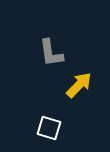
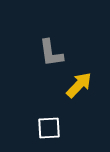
white square: rotated 20 degrees counterclockwise
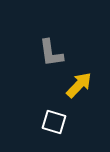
white square: moved 5 px right, 6 px up; rotated 20 degrees clockwise
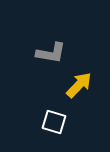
gray L-shape: rotated 72 degrees counterclockwise
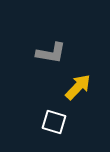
yellow arrow: moved 1 px left, 2 px down
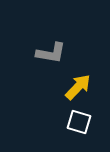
white square: moved 25 px right
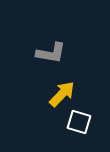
yellow arrow: moved 16 px left, 7 px down
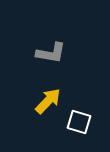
yellow arrow: moved 14 px left, 7 px down
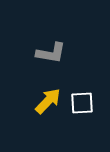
white square: moved 3 px right, 19 px up; rotated 20 degrees counterclockwise
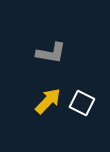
white square: rotated 30 degrees clockwise
